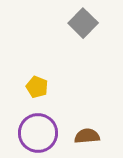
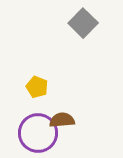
brown semicircle: moved 25 px left, 16 px up
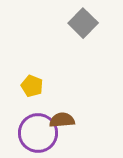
yellow pentagon: moved 5 px left, 1 px up
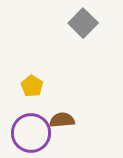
yellow pentagon: rotated 10 degrees clockwise
purple circle: moved 7 px left
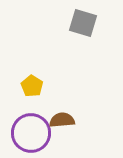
gray square: rotated 28 degrees counterclockwise
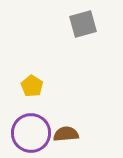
gray square: moved 1 px down; rotated 32 degrees counterclockwise
brown semicircle: moved 4 px right, 14 px down
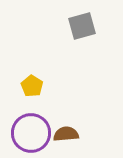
gray square: moved 1 px left, 2 px down
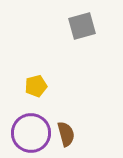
yellow pentagon: moved 4 px right; rotated 25 degrees clockwise
brown semicircle: rotated 80 degrees clockwise
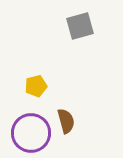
gray square: moved 2 px left
brown semicircle: moved 13 px up
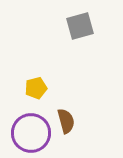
yellow pentagon: moved 2 px down
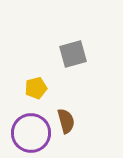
gray square: moved 7 px left, 28 px down
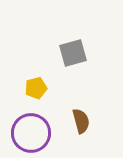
gray square: moved 1 px up
brown semicircle: moved 15 px right
